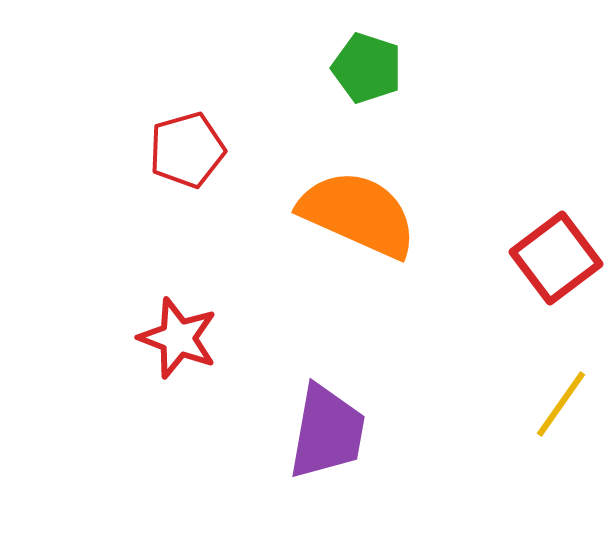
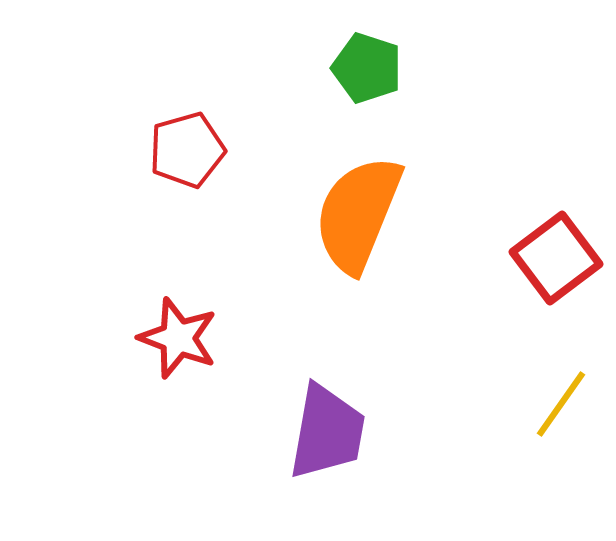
orange semicircle: rotated 92 degrees counterclockwise
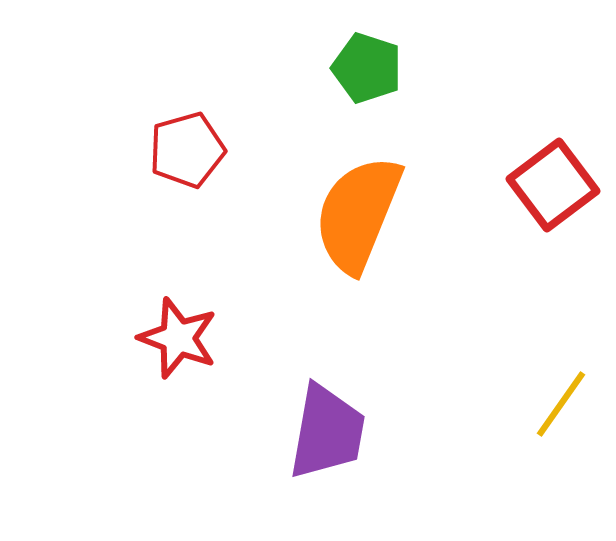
red square: moved 3 px left, 73 px up
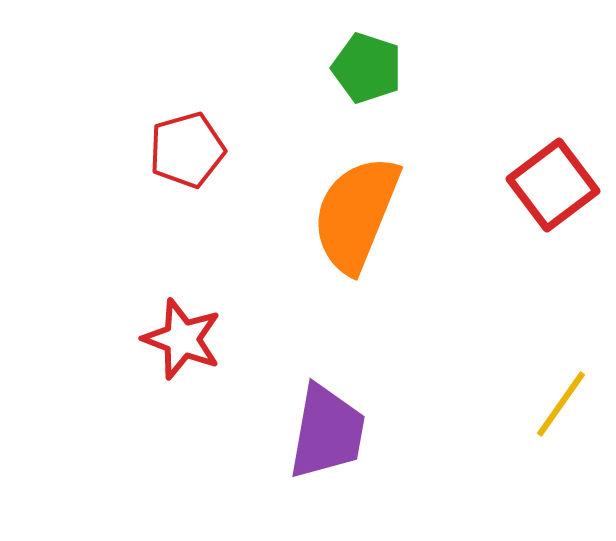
orange semicircle: moved 2 px left
red star: moved 4 px right, 1 px down
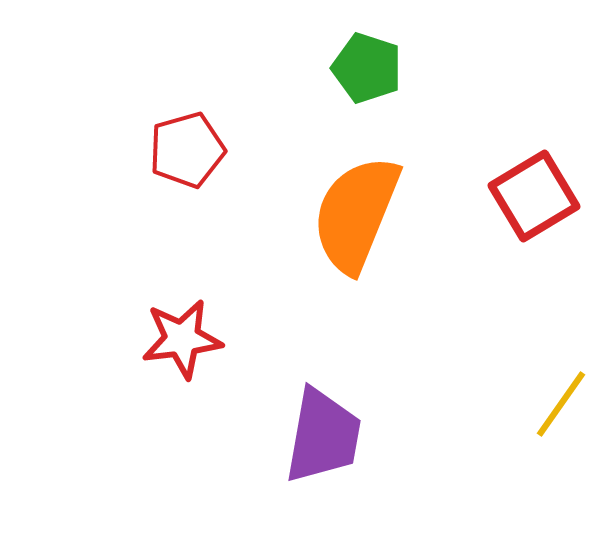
red square: moved 19 px left, 11 px down; rotated 6 degrees clockwise
red star: rotated 28 degrees counterclockwise
purple trapezoid: moved 4 px left, 4 px down
